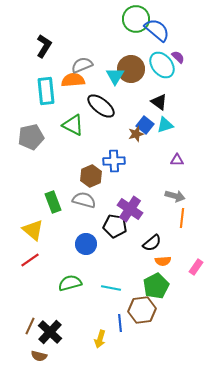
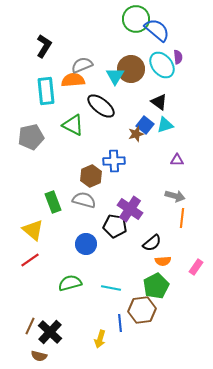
purple semicircle at (178, 57): rotated 40 degrees clockwise
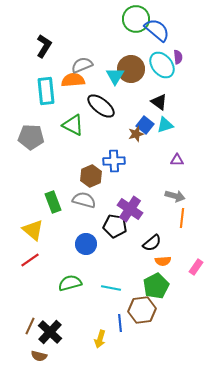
gray pentagon at (31, 137): rotated 15 degrees clockwise
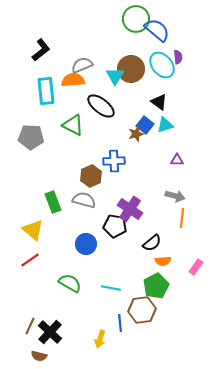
black L-shape at (44, 46): moved 3 px left, 4 px down; rotated 20 degrees clockwise
green semicircle at (70, 283): rotated 45 degrees clockwise
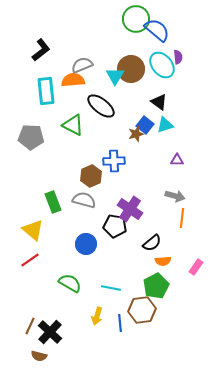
yellow arrow at (100, 339): moved 3 px left, 23 px up
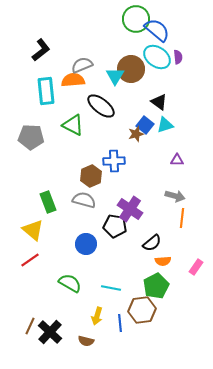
cyan ellipse at (162, 65): moved 5 px left, 8 px up; rotated 16 degrees counterclockwise
green rectangle at (53, 202): moved 5 px left
brown semicircle at (39, 356): moved 47 px right, 15 px up
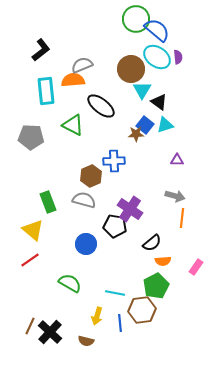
cyan triangle at (115, 76): moved 27 px right, 14 px down
brown star at (136, 134): rotated 14 degrees clockwise
cyan line at (111, 288): moved 4 px right, 5 px down
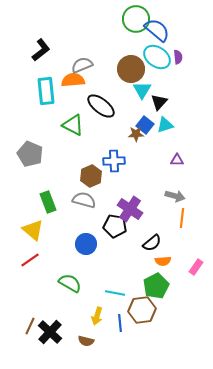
black triangle at (159, 102): rotated 36 degrees clockwise
gray pentagon at (31, 137): moved 1 px left, 17 px down; rotated 20 degrees clockwise
